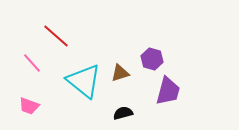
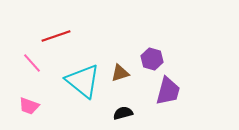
red line: rotated 60 degrees counterclockwise
cyan triangle: moved 1 px left
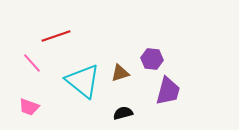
purple hexagon: rotated 10 degrees counterclockwise
pink trapezoid: moved 1 px down
